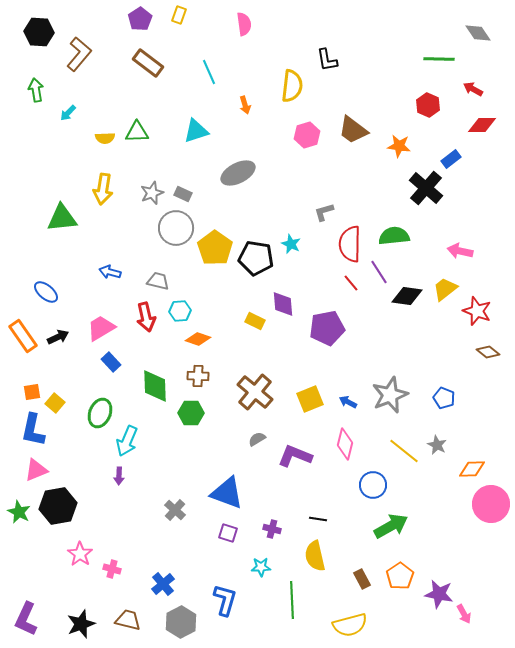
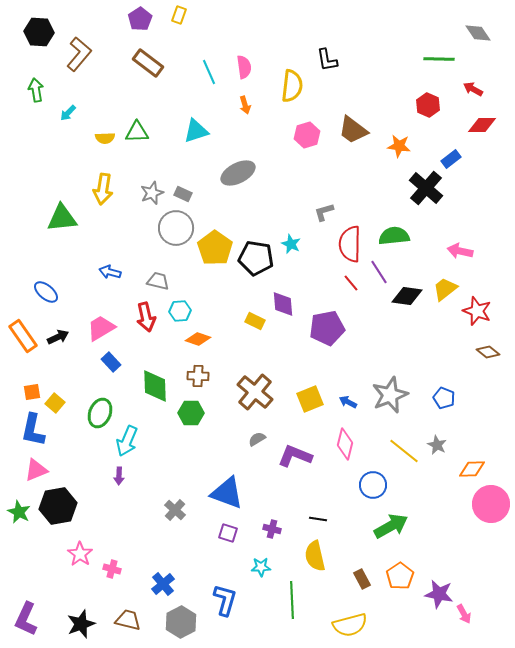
pink semicircle at (244, 24): moved 43 px down
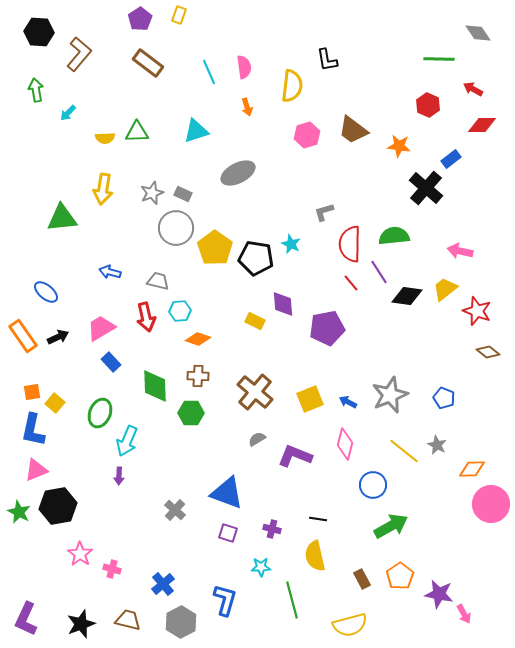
orange arrow at (245, 105): moved 2 px right, 2 px down
green line at (292, 600): rotated 12 degrees counterclockwise
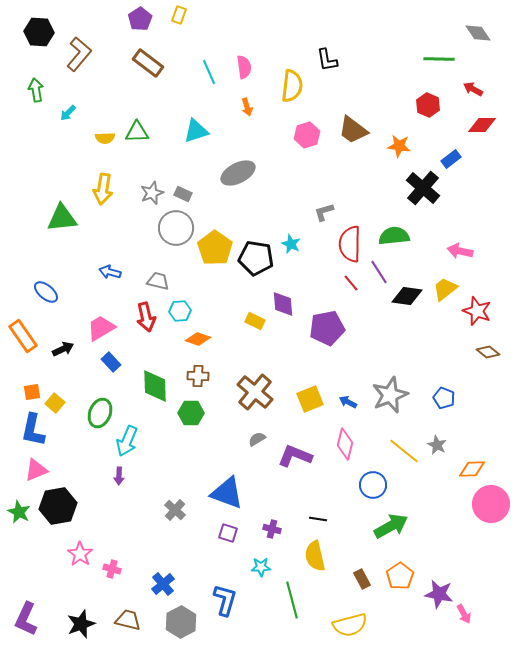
black cross at (426, 188): moved 3 px left
black arrow at (58, 337): moved 5 px right, 12 px down
